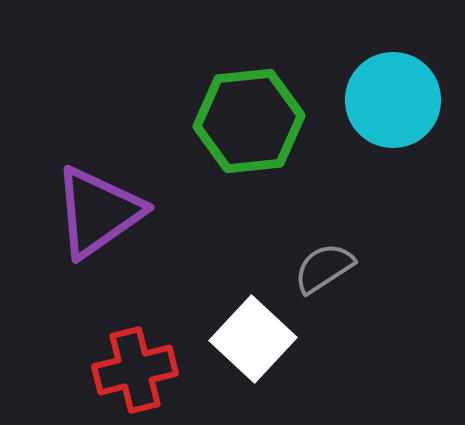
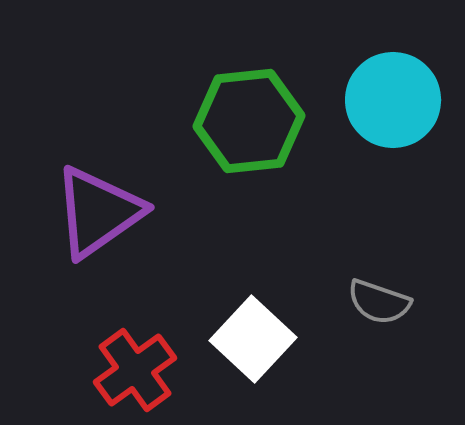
gray semicircle: moved 55 px right, 34 px down; rotated 128 degrees counterclockwise
red cross: rotated 22 degrees counterclockwise
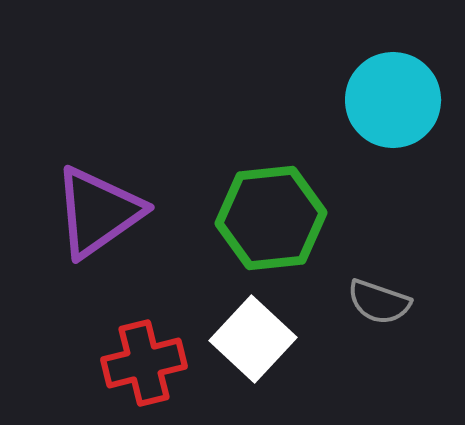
green hexagon: moved 22 px right, 97 px down
red cross: moved 9 px right, 7 px up; rotated 22 degrees clockwise
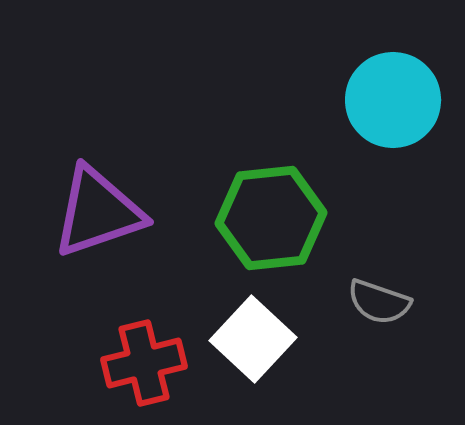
purple triangle: rotated 16 degrees clockwise
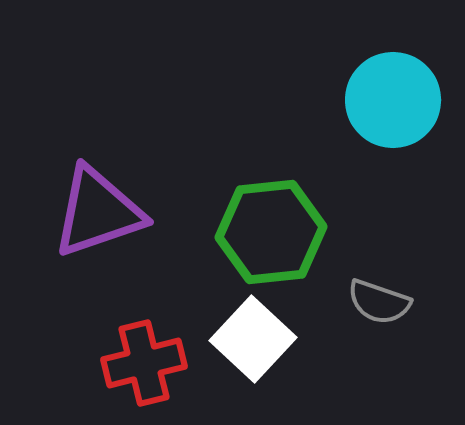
green hexagon: moved 14 px down
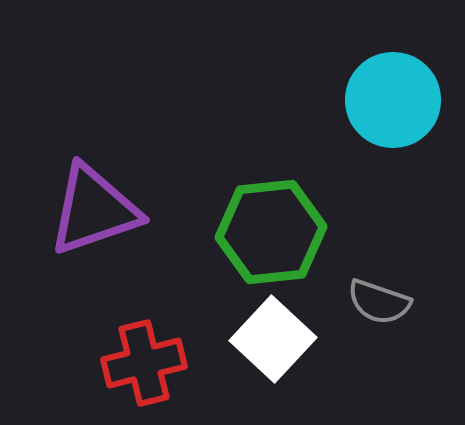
purple triangle: moved 4 px left, 2 px up
white square: moved 20 px right
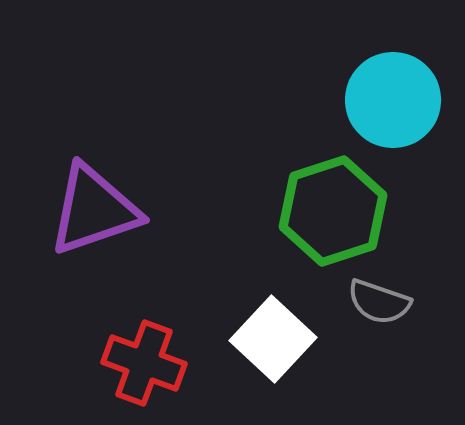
green hexagon: moved 62 px right, 21 px up; rotated 12 degrees counterclockwise
red cross: rotated 34 degrees clockwise
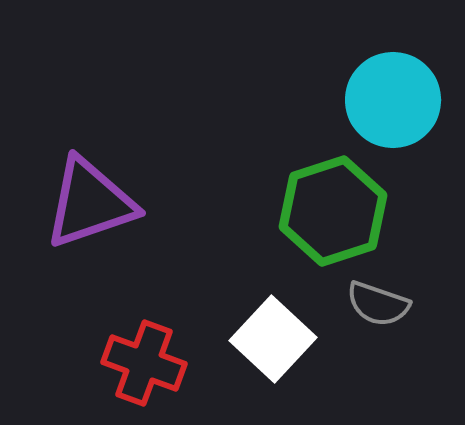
purple triangle: moved 4 px left, 7 px up
gray semicircle: moved 1 px left, 2 px down
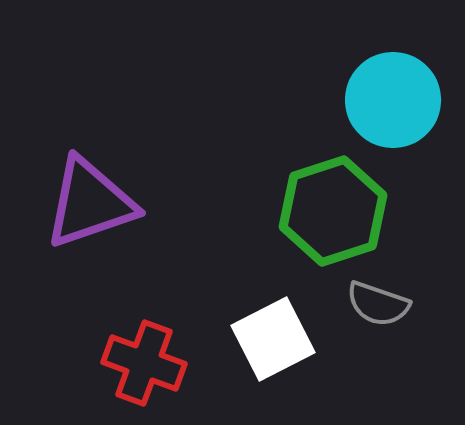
white square: rotated 20 degrees clockwise
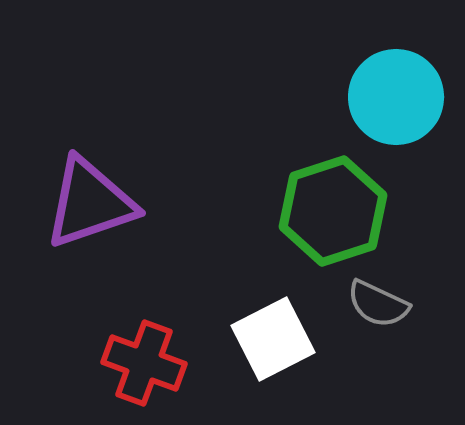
cyan circle: moved 3 px right, 3 px up
gray semicircle: rotated 6 degrees clockwise
